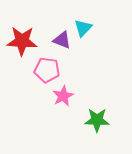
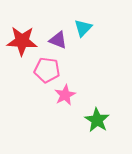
purple triangle: moved 4 px left
pink star: moved 2 px right, 1 px up
green star: rotated 30 degrees clockwise
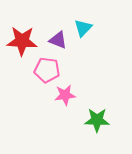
pink star: rotated 20 degrees clockwise
green star: rotated 30 degrees counterclockwise
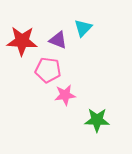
pink pentagon: moved 1 px right
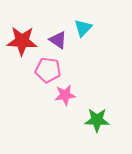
purple triangle: rotated 12 degrees clockwise
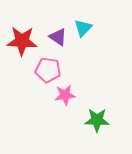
purple triangle: moved 3 px up
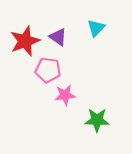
cyan triangle: moved 13 px right
red star: moved 3 px right; rotated 24 degrees counterclockwise
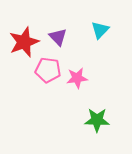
cyan triangle: moved 4 px right, 2 px down
purple triangle: rotated 12 degrees clockwise
red star: moved 1 px left, 1 px down
pink star: moved 12 px right, 17 px up
